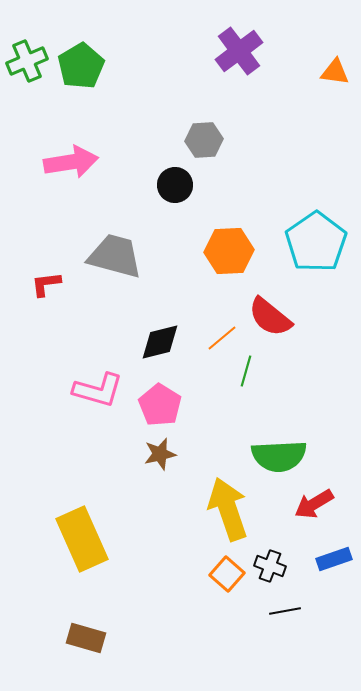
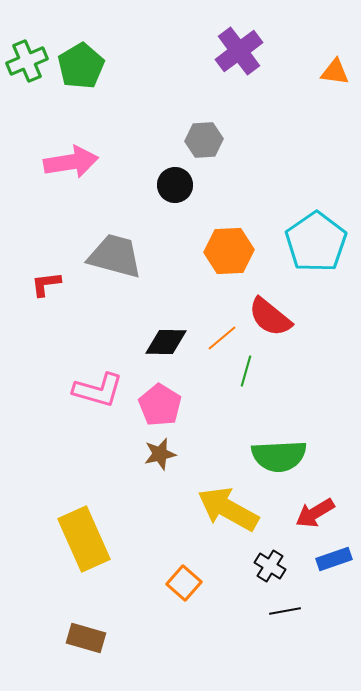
black diamond: moved 6 px right; rotated 15 degrees clockwise
red arrow: moved 1 px right, 9 px down
yellow arrow: rotated 42 degrees counterclockwise
yellow rectangle: moved 2 px right
black cross: rotated 12 degrees clockwise
orange square: moved 43 px left, 9 px down
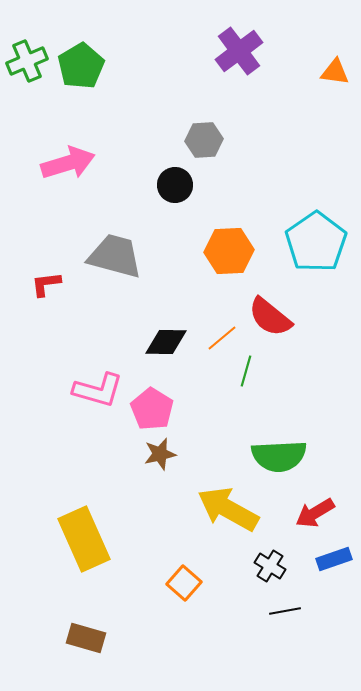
pink arrow: moved 3 px left, 1 px down; rotated 8 degrees counterclockwise
pink pentagon: moved 8 px left, 4 px down
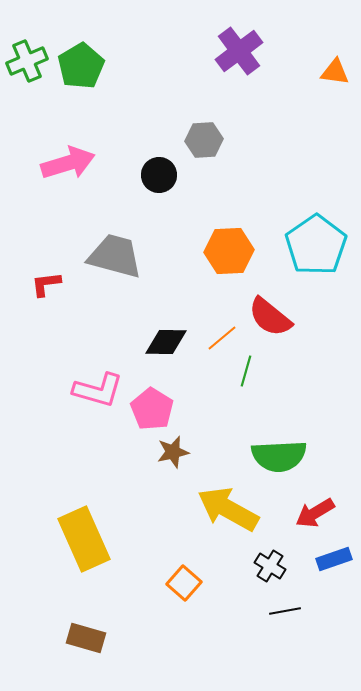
black circle: moved 16 px left, 10 px up
cyan pentagon: moved 3 px down
brown star: moved 13 px right, 2 px up
